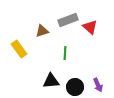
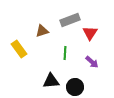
gray rectangle: moved 2 px right
red triangle: moved 6 px down; rotated 21 degrees clockwise
purple arrow: moved 6 px left, 23 px up; rotated 24 degrees counterclockwise
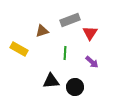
yellow rectangle: rotated 24 degrees counterclockwise
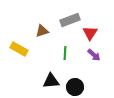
purple arrow: moved 2 px right, 7 px up
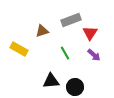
gray rectangle: moved 1 px right
green line: rotated 32 degrees counterclockwise
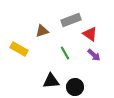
red triangle: moved 1 px down; rotated 28 degrees counterclockwise
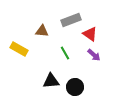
brown triangle: rotated 24 degrees clockwise
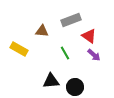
red triangle: moved 1 px left, 2 px down
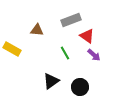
brown triangle: moved 5 px left, 1 px up
red triangle: moved 2 px left
yellow rectangle: moved 7 px left
black triangle: rotated 30 degrees counterclockwise
black circle: moved 5 px right
